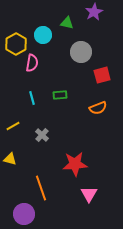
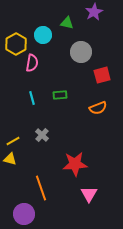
yellow line: moved 15 px down
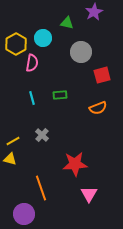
cyan circle: moved 3 px down
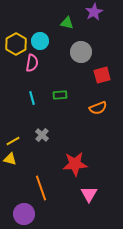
cyan circle: moved 3 px left, 3 px down
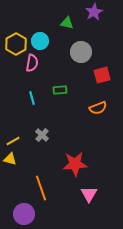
green rectangle: moved 5 px up
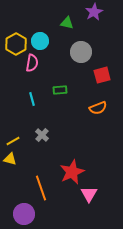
cyan line: moved 1 px down
red star: moved 3 px left, 8 px down; rotated 20 degrees counterclockwise
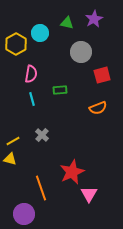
purple star: moved 7 px down
cyan circle: moved 8 px up
pink semicircle: moved 1 px left, 11 px down
